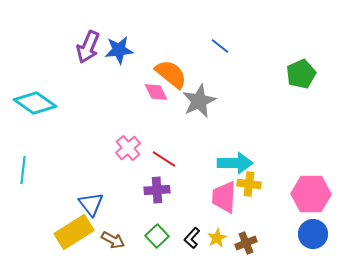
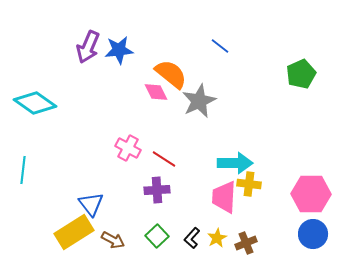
pink cross: rotated 20 degrees counterclockwise
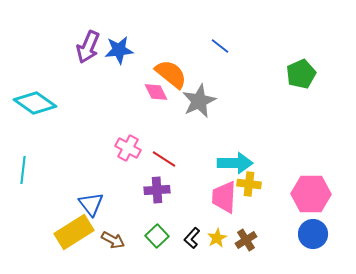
brown cross: moved 3 px up; rotated 10 degrees counterclockwise
